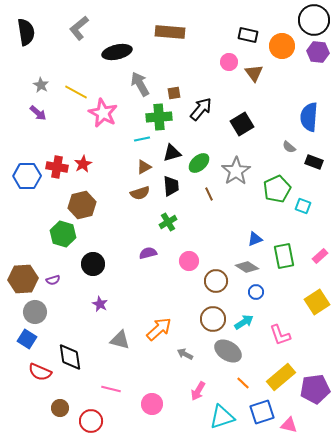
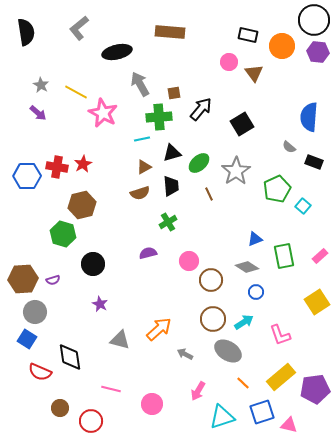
cyan square at (303, 206): rotated 21 degrees clockwise
brown circle at (216, 281): moved 5 px left, 1 px up
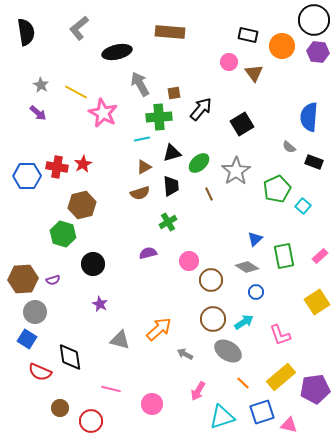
blue triangle at (255, 239): rotated 21 degrees counterclockwise
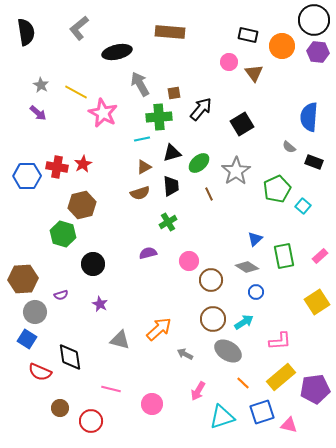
purple semicircle at (53, 280): moved 8 px right, 15 px down
pink L-shape at (280, 335): moved 6 px down; rotated 75 degrees counterclockwise
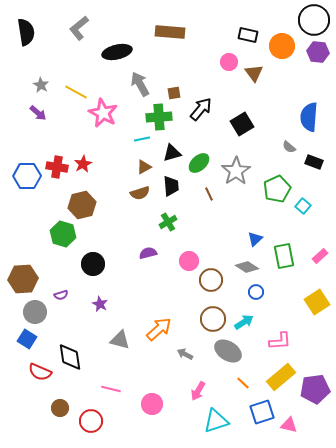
cyan triangle at (222, 417): moved 6 px left, 4 px down
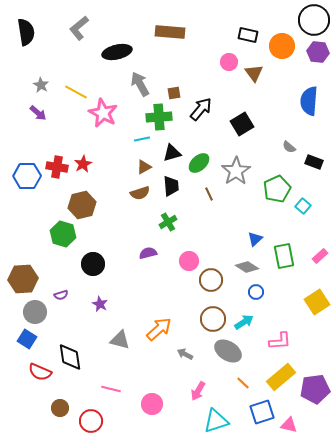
blue semicircle at (309, 117): moved 16 px up
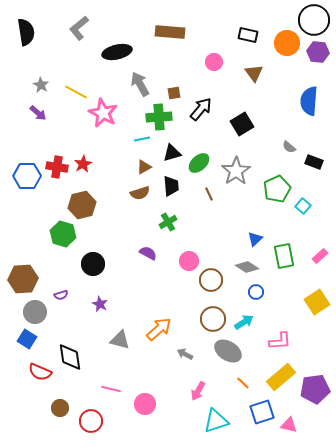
orange circle at (282, 46): moved 5 px right, 3 px up
pink circle at (229, 62): moved 15 px left
purple semicircle at (148, 253): rotated 42 degrees clockwise
pink circle at (152, 404): moved 7 px left
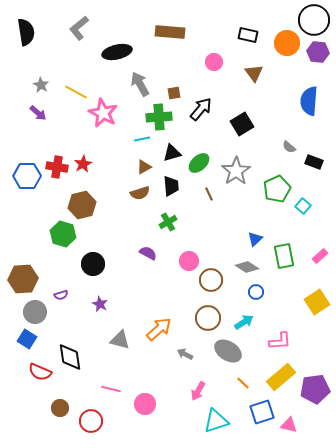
brown circle at (213, 319): moved 5 px left, 1 px up
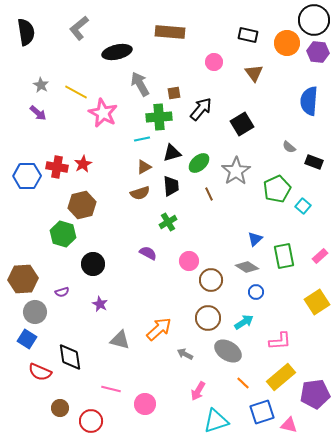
purple semicircle at (61, 295): moved 1 px right, 3 px up
purple pentagon at (315, 389): moved 5 px down
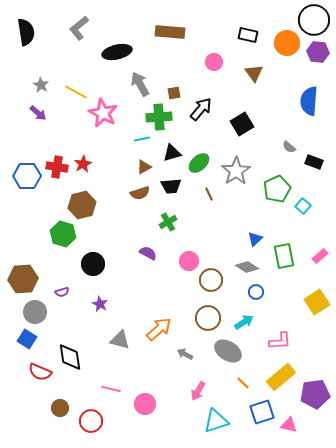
black trapezoid at (171, 186): rotated 90 degrees clockwise
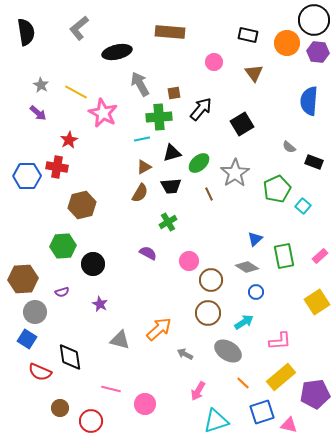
red star at (83, 164): moved 14 px left, 24 px up
gray star at (236, 171): moved 1 px left, 2 px down
brown semicircle at (140, 193): rotated 42 degrees counterclockwise
green hexagon at (63, 234): moved 12 px down; rotated 20 degrees counterclockwise
brown circle at (208, 318): moved 5 px up
